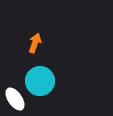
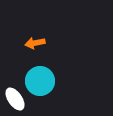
orange arrow: rotated 120 degrees counterclockwise
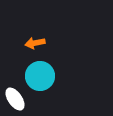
cyan circle: moved 5 px up
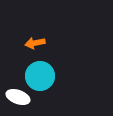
white ellipse: moved 3 px right, 2 px up; rotated 35 degrees counterclockwise
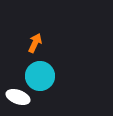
orange arrow: rotated 126 degrees clockwise
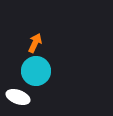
cyan circle: moved 4 px left, 5 px up
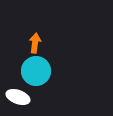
orange arrow: rotated 18 degrees counterclockwise
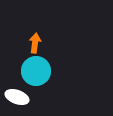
white ellipse: moved 1 px left
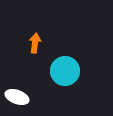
cyan circle: moved 29 px right
